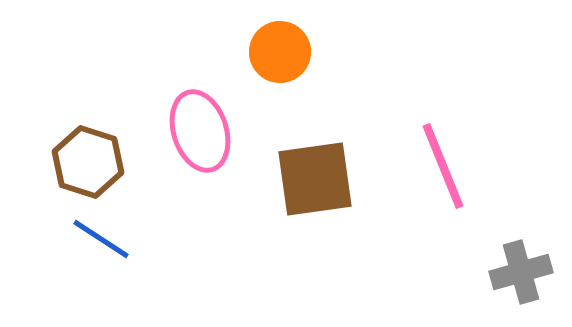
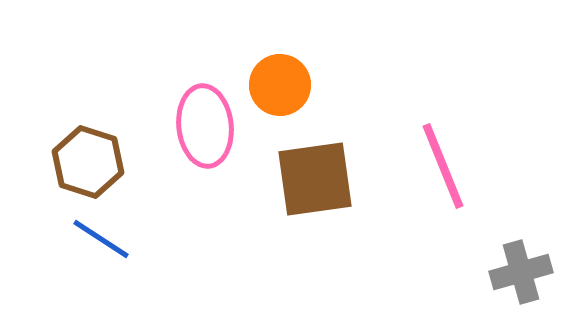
orange circle: moved 33 px down
pink ellipse: moved 5 px right, 5 px up; rotated 12 degrees clockwise
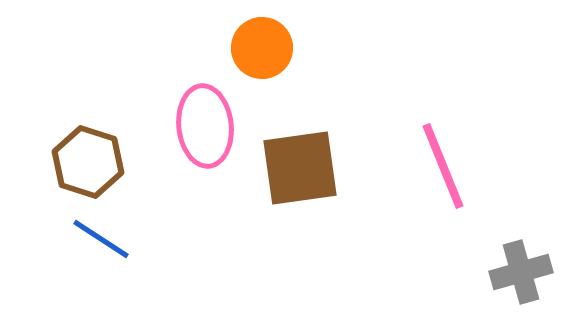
orange circle: moved 18 px left, 37 px up
brown square: moved 15 px left, 11 px up
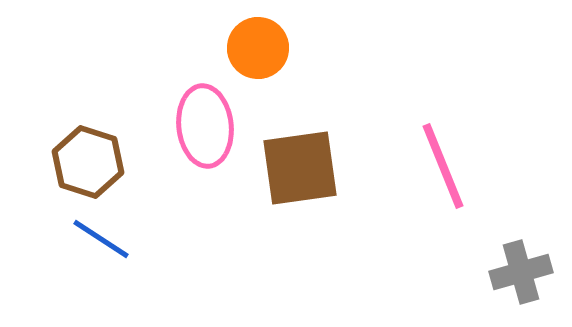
orange circle: moved 4 px left
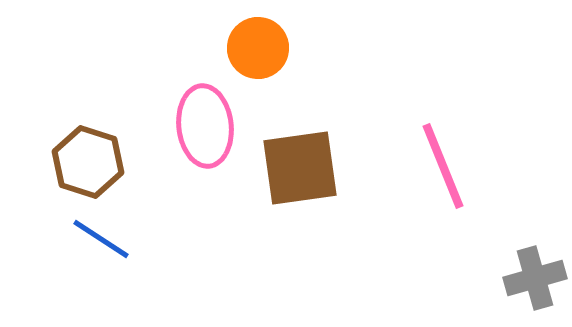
gray cross: moved 14 px right, 6 px down
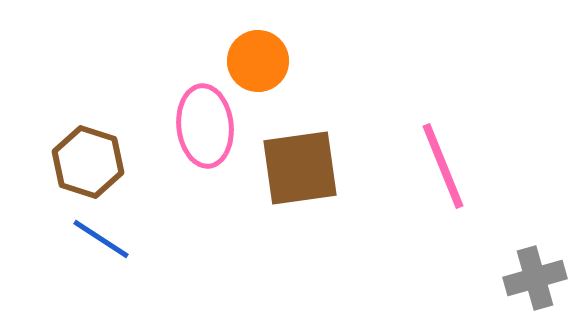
orange circle: moved 13 px down
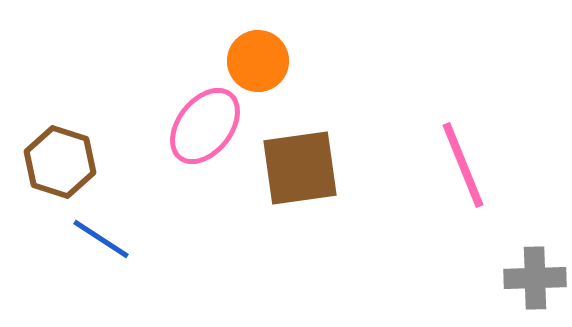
pink ellipse: rotated 44 degrees clockwise
brown hexagon: moved 28 px left
pink line: moved 20 px right, 1 px up
gray cross: rotated 14 degrees clockwise
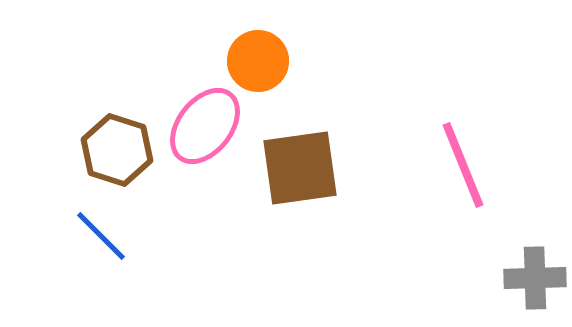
brown hexagon: moved 57 px right, 12 px up
blue line: moved 3 px up; rotated 12 degrees clockwise
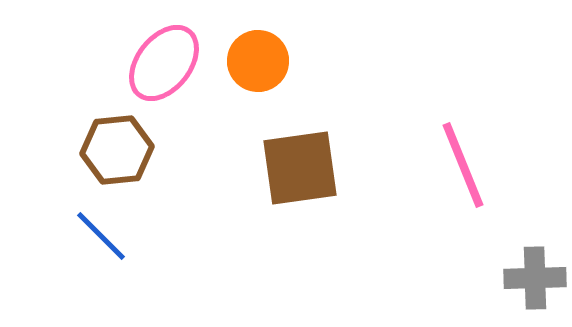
pink ellipse: moved 41 px left, 63 px up
brown hexagon: rotated 24 degrees counterclockwise
